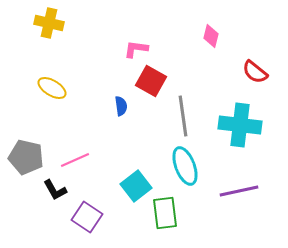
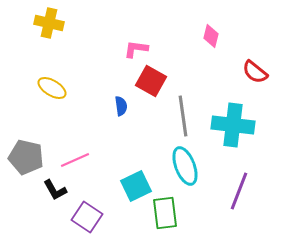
cyan cross: moved 7 px left
cyan square: rotated 12 degrees clockwise
purple line: rotated 57 degrees counterclockwise
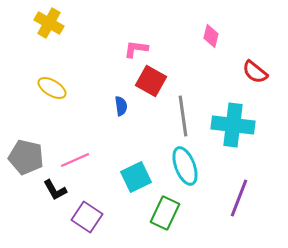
yellow cross: rotated 16 degrees clockwise
cyan square: moved 9 px up
purple line: moved 7 px down
green rectangle: rotated 32 degrees clockwise
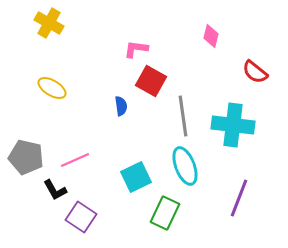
purple square: moved 6 px left
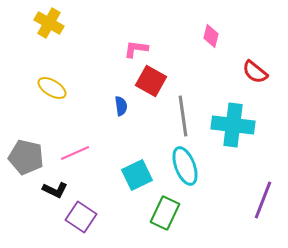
pink line: moved 7 px up
cyan square: moved 1 px right, 2 px up
black L-shape: rotated 35 degrees counterclockwise
purple line: moved 24 px right, 2 px down
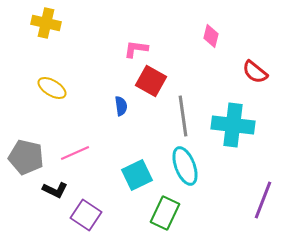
yellow cross: moved 3 px left; rotated 16 degrees counterclockwise
purple square: moved 5 px right, 2 px up
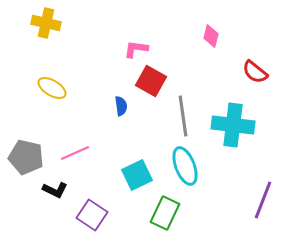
purple square: moved 6 px right
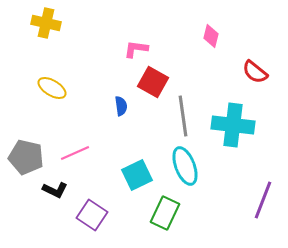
red square: moved 2 px right, 1 px down
